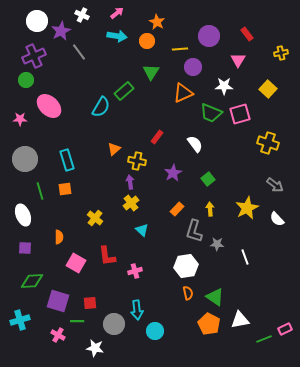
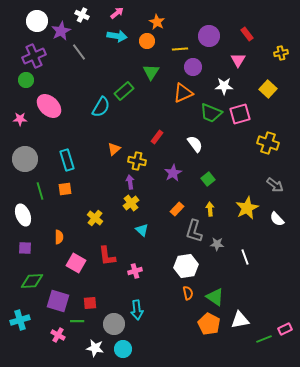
cyan circle at (155, 331): moved 32 px left, 18 px down
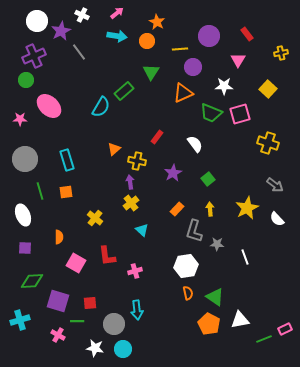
orange square at (65, 189): moved 1 px right, 3 px down
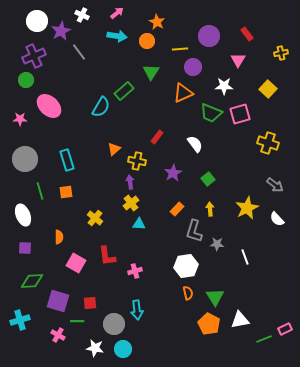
cyan triangle at (142, 230): moved 3 px left, 6 px up; rotated 40 degrees counterclockwise
green triangle at (215, 297): rotated 24 degrees clockwise
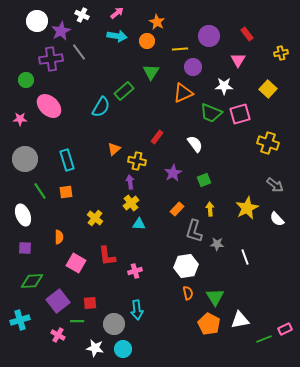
purple cross at (34, 56): moved 17 px right, 3 px down; rotated 15 degrees clockwise
green square at (208, 179): moved 4 px left, 1 px down; rotated 16 degrees clockwise
green line at (40, 191): rotated 18 degrees counterclockwise
purple square at (58, 301): rotated 35 degrees clockwise
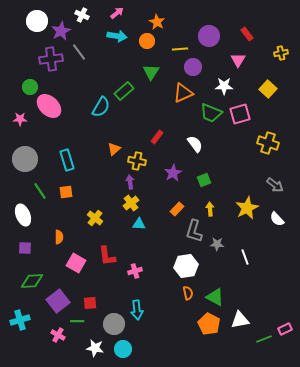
green circle at (26, 80): moved 4 px right, 7 px down
green triangle at (215, 297): rotated 30 degrees counterclockwise
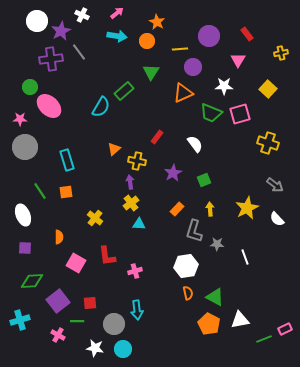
gray circle at (25, 159): moved 12 px up
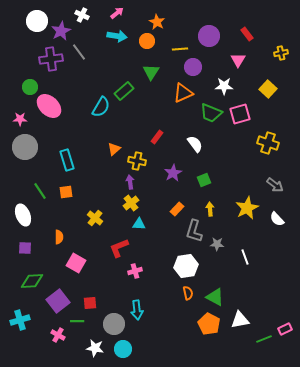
red L-shape at (107, 256): moved 12 px right, 8 px up; rotated 75 degrees clockwise
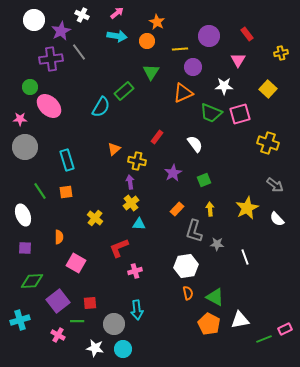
white circle at (37, 21): moved 3 px left, 1 px up
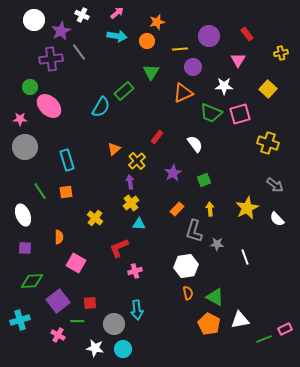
orange star at (157, 22): rotated 28 degrees clockwise
yellow cross at (137, 161): rotated 36 degrees clockwise
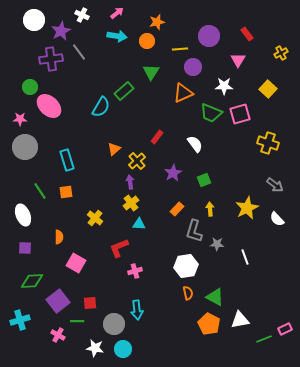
yellow cross at (281, 53): rotated 16 degrees counterclockwise
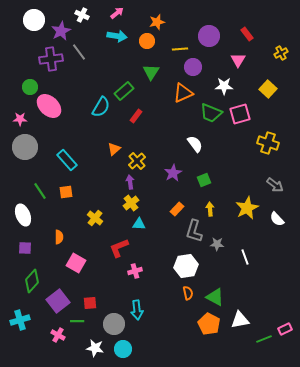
red rectangle at (157, 137): moved 21 px left, 21 px up
cyan rectangle at (67, 160): rotated 25 degrees counterclockwise
green diamond at (32, 281): rotated 45 degrees counterclockwise
